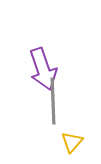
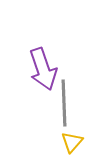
gray line: moved 11 px right, 2 px down
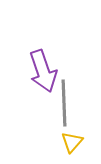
purple arrow: moved 2 px down
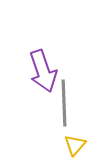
yellow triangle: moved 3 px right, 3 px down
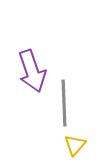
purple arrow: moved 11 px left
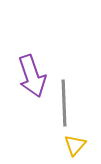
purple arrow: moved 5 px down
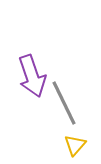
gray line: rotated 24 degrees counterclockwise
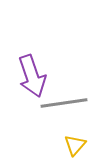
gray line: rotated 72 degrees counterclockwise
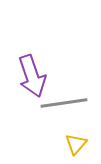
yellow triangle: moved 1 px right, 1 px up
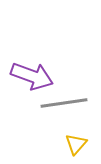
purple arrow: rotated 51 degrees counterclockwise
